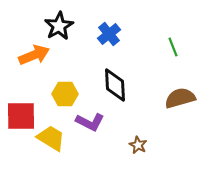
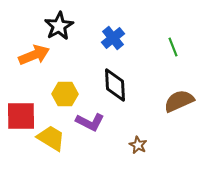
blue cross: moved 4 px right, 4 px down
brown semicircle: moved 1 px left, 3 px down; rotated 8 degrees counterclockwise
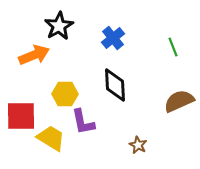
purple L-shape: moved 7 px left; rotated 52 degrees clockwise
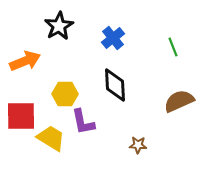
orange arrow: moved 9 px left, 6 px down
brown star: rotated 24 degrees counterclockwise
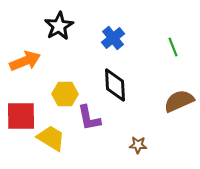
purple L-shape: moved 6 px right, 4 px up
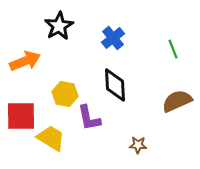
green line: moved 2 px down
yellow hexagon: rotated 10 degrees clockwise
brown semicircle: moved 2 px left
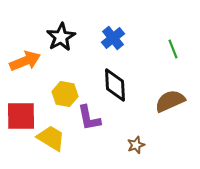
black star: moved 2 px right, 11 px down
brown semicircle: moved 7 px left
brown star: moved 2 px left; rotated 24 degrees counterclockwise
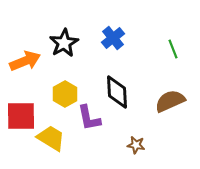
black star: moved 3 px right, 6 px down
black diamond: moved 2 px right, 7 px down
yellow hexagon: rotated 20 degrees clockwise
brown star: rotated 30 degrees clockwise
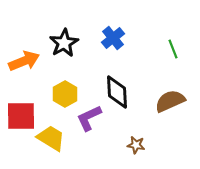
orange arrow: moved 1 px left
purple L-shape: rotated 76 degrees clockwise
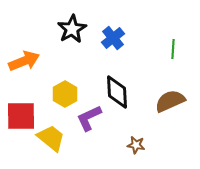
black star: moved 8 px right, 14 px up
green line: rotated 24 degrees clockwise
yellow trapezoid: rotated 8 degrees clockwise
